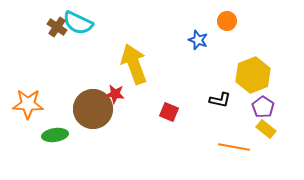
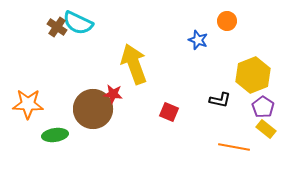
red star: moved 2 px left
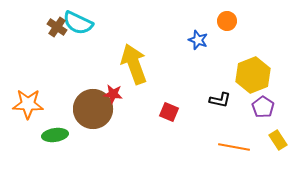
yellow rectangle: moved 12 px right, 11 px down; rotated 18 degrees clockwise
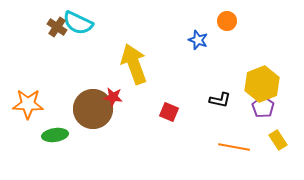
yellow hexagon: moved 9 px right, 9 px down
red star: moved 3 px down
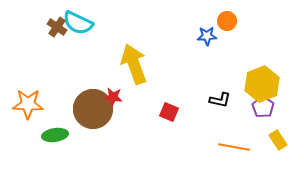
blue star: moved 9 px right, 4 px up; rotated 24 degrees counterclockwise
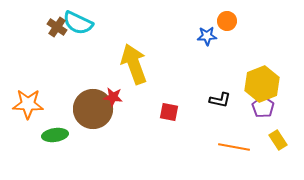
red square: rotated 12 degrees counterclockwise
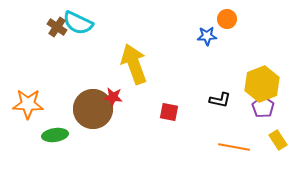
orange circle: moved 2 px up
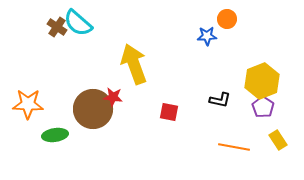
cyan semicircle: rotated 16 degrees clockwise
yellow hexagon: moved 3 px up
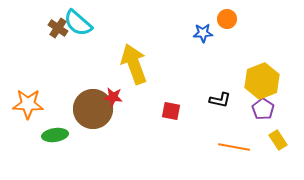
brown cross: moved 1 px right, 1 px down
blue star: moved 4 px left, 3 px up
purple pentagon: moved 2 px down
red square: moved 2 px right, 1 px up
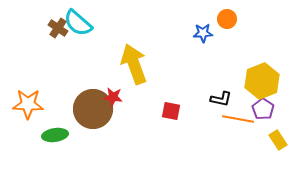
black L-shape: moved 1 px right, 1 px up
orange line: moved 4 px right, 28 px up
